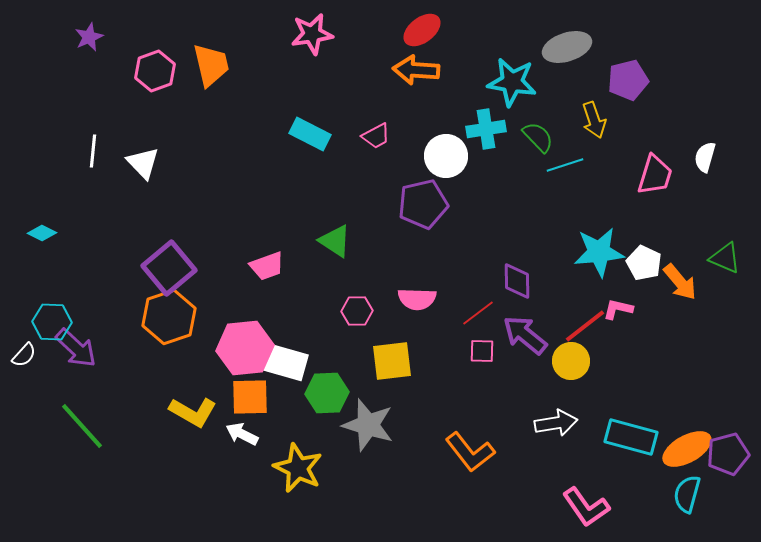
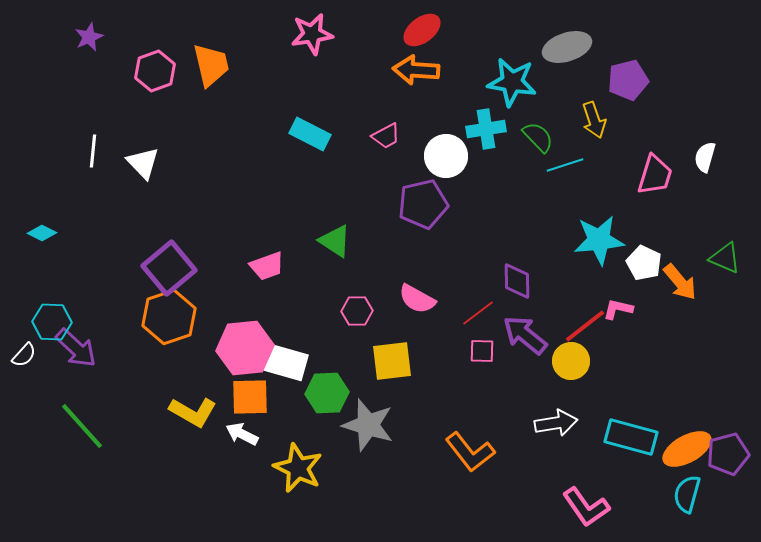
pink trapezoid at (376, 136): moved 10 px right
cyan star at (599, 252): moved 12 px up
pink semicircle at (417, 299): rotated 27 degrees clockwise
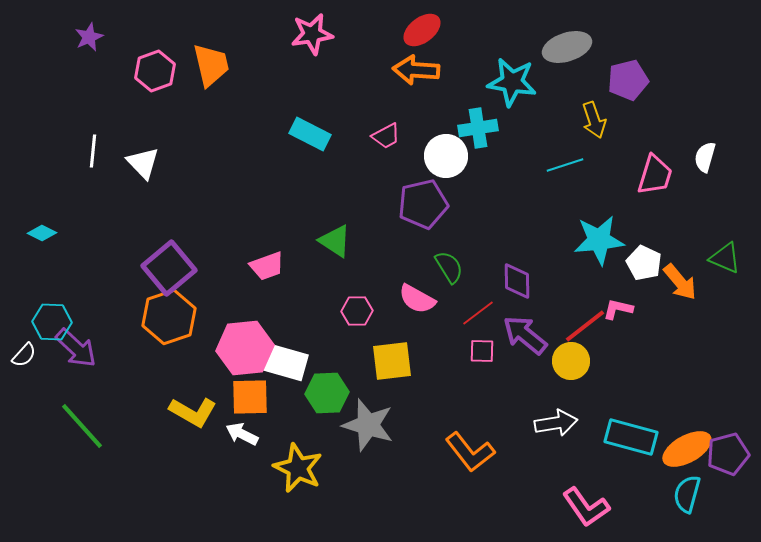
cyan cross at (486, 129): moved 8 px left, 1 px up
green semicircle at (538, 137): moved 89 px left, 130 px down; rotated 12 degrees clockwise
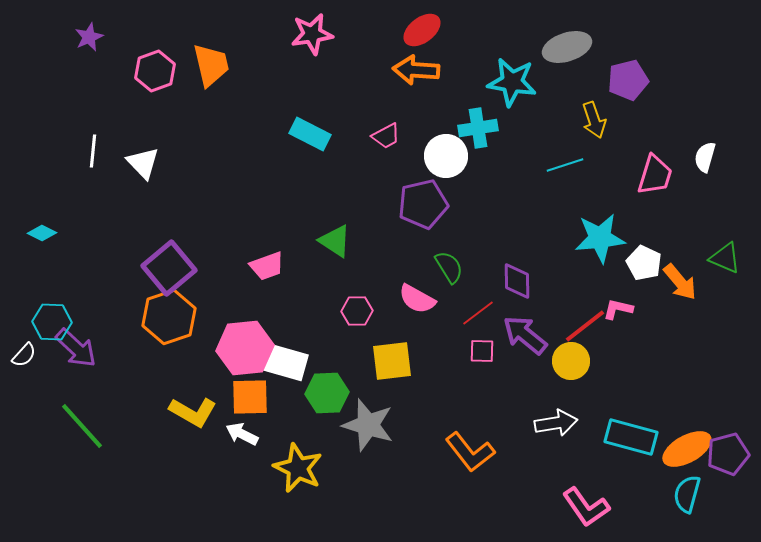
cyan star at (599, 240): moved 1 px right, 2 px up
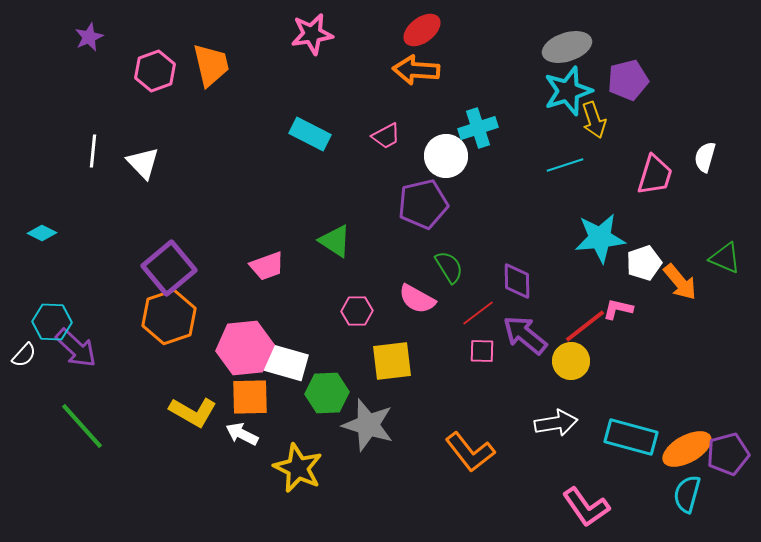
cyan star at (512, 82): moved 56 px right, 9 px down; rotated 27 degrees counterclockwise
cyan cross at (478, 128): rotated 9 degrees counterclockwise
white pentagon at (644, 263): rotated 28 degrees clockwise
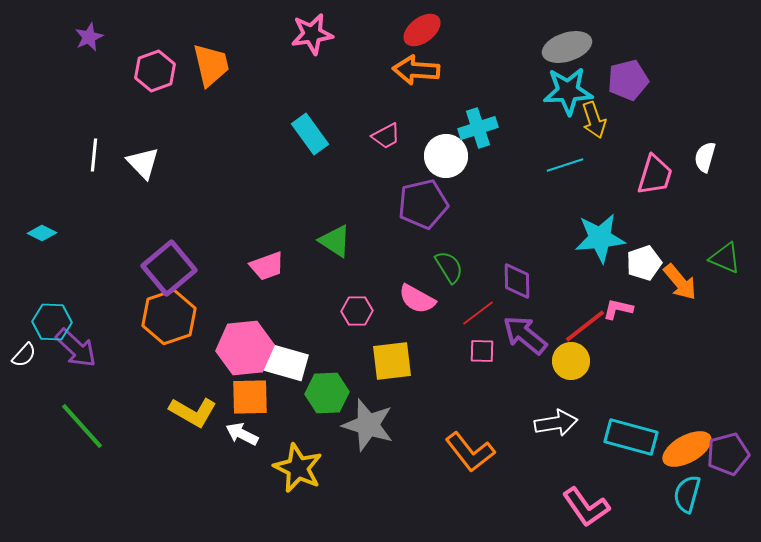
cyan star at (568, 91): rotated 15 degrees clockwise
cyan rectangle at (310, 134): rotated 27 degrees clockwise
white line at (93, 151): moved 1 px right, 4 px down
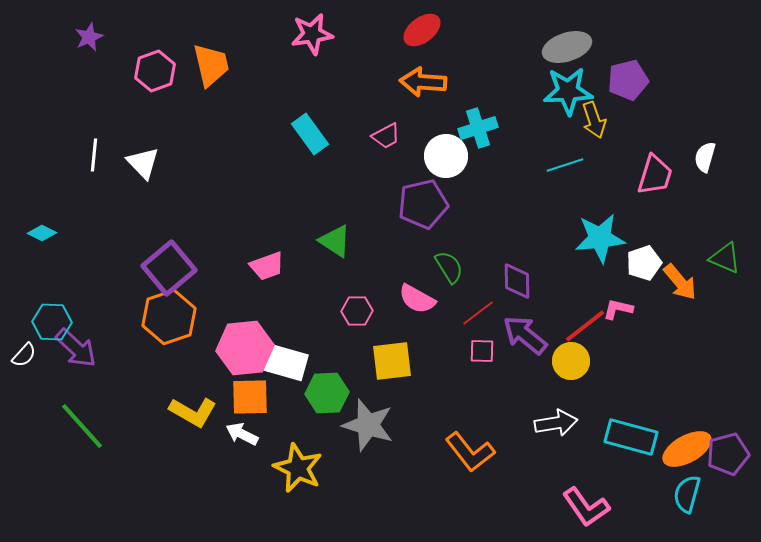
orange arrow at (416, 70): moved 7 px right, 12 px down
